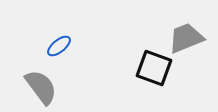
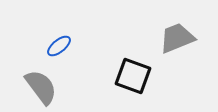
gray trapezoid: moved 9 px left
black square: moved 21 px left, 8 px down
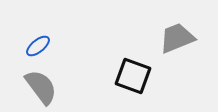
blue ellipse: moved 21 px left
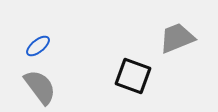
gray semicircle: moved 1 px left
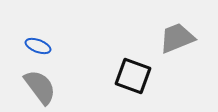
blue ellipse: rotated 60 degrees clockwise
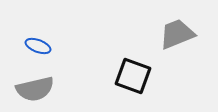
gray trapezoid: moved 4 px up
gray semicircle: moved 5 px left, 2 px down; rotated 114 degrees clockwise
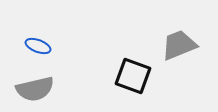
gray trapezoid: moved 2 px right, 11 px down
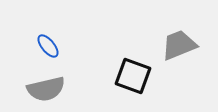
blue ellipse: moved 10 px right; rotated 30 degrees clockwise
gray semicircle: moved 11 px right
